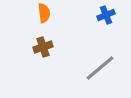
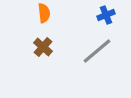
brown cross: rotated 30 degrees counterclockwise
gray line: moved 3 px left, 17 px up
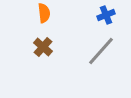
gray line: moved 4 px right; rotated 8 degrees counterclockwise
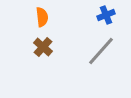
orange semicircle: moved 2 px left, 4 px down
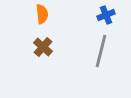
orange semicircle: moved 3 px up
gray line: rotated 28 degrees counterclockwise
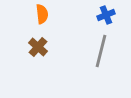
brown cross: moved 5 px left
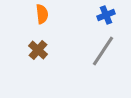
brown cross: moved 3 px down
gray line: moved 2 px right; rotated 20 degrees clockwise
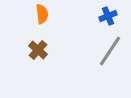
blue cross: moved 2 px right, 1 px down
gray line: moved 7 px right
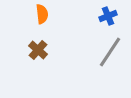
gray line: moved 1 px down
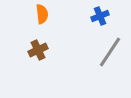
blue cross: moved 8 px left
brown cross: rotated 24 degrees clockwise
